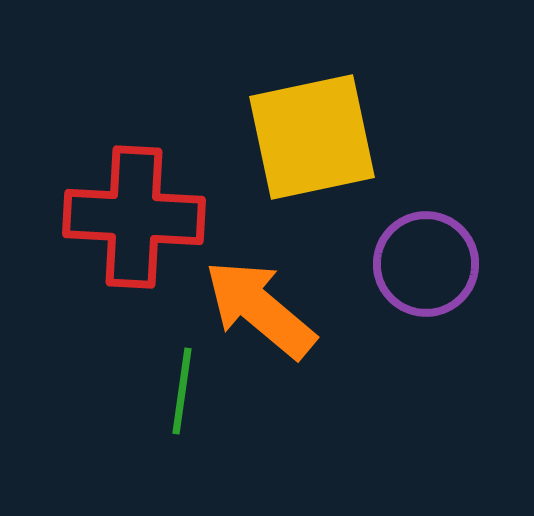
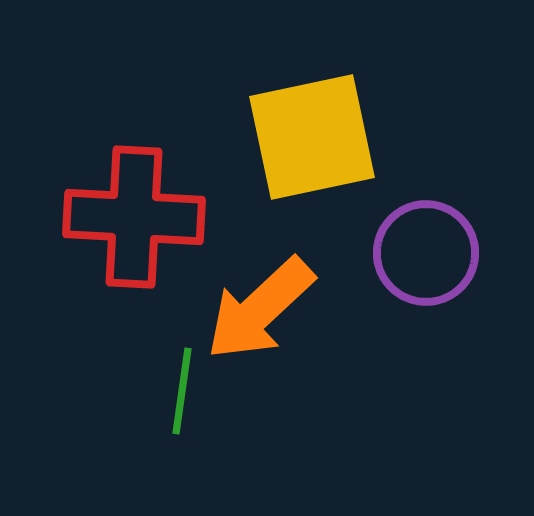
purple circle: moved 11 px up
orange arrow: rotated 83 degrees counterclockwise
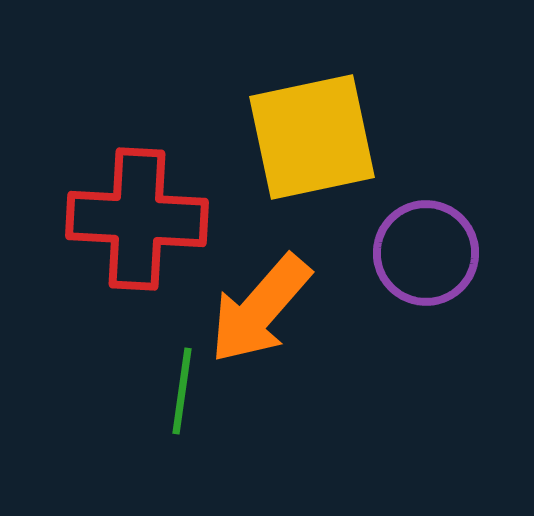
red cross: moved 3 px right, 2 px down
orange arrow: rotated 6 degrees counterclockwise
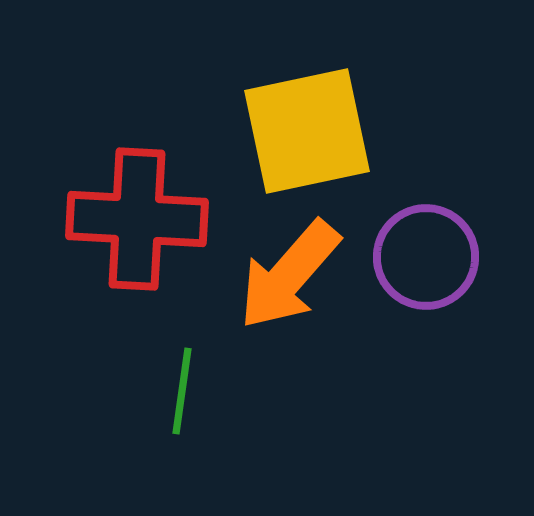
yellow square: moved 5 px left, 6 px up
purple circle: moved 4 px down
orange arrow: moved 29 px right, 34 px up
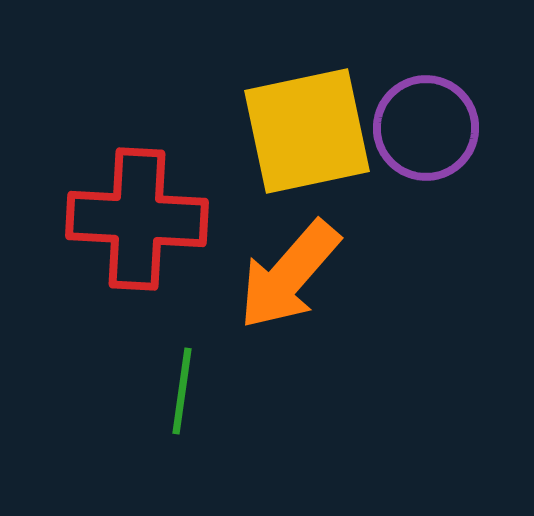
purple circle: moved 129 px up
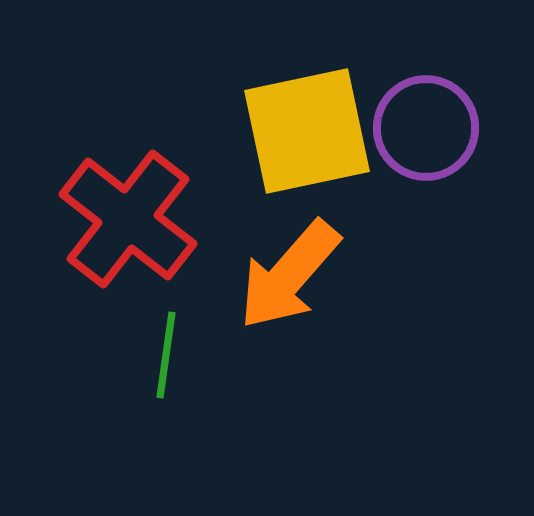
red cross: moved 9 px left; rotated 35 degrees clockwise
green line: moved 16 px left, 36 px up
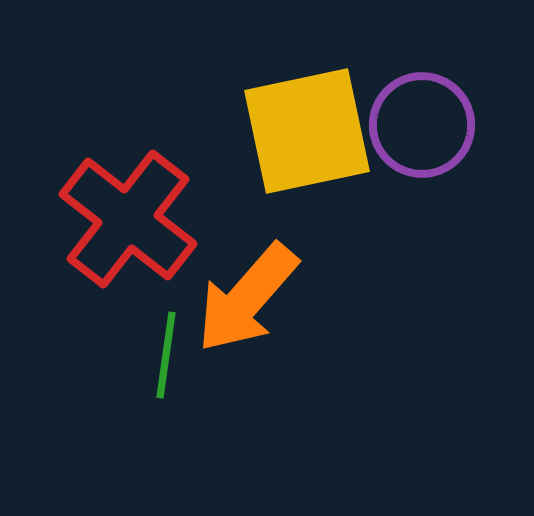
purple circle: moved 4 px left, 3 px up
orange arrow: moved 42 px left, 23 px down
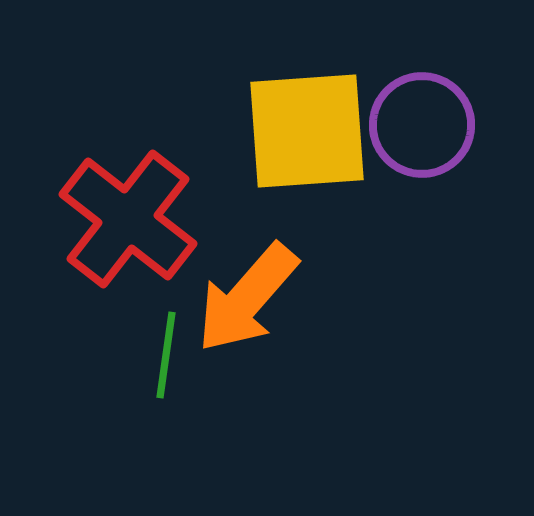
yellow square: rotated 8 degrees clockwise
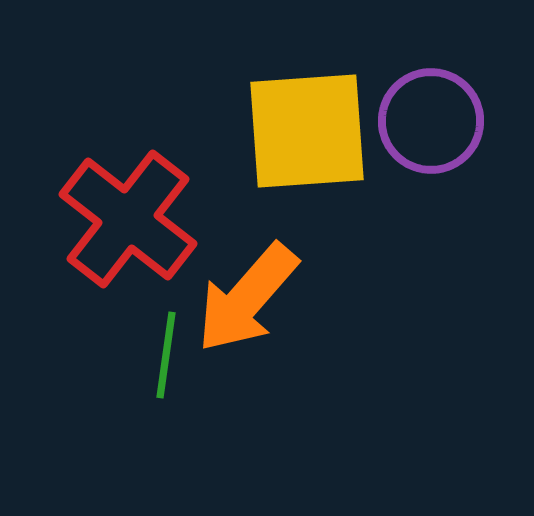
purple circle: moved 9 px right, 4 px up
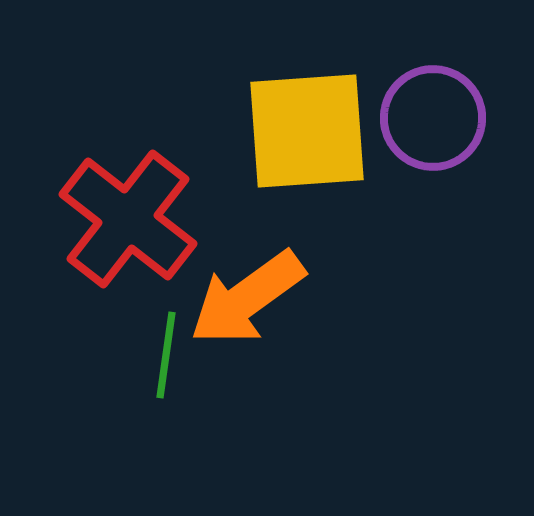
purple circle: moved 2 px right, 3 px up
orange arrow: rotated 13 degrees clockwise
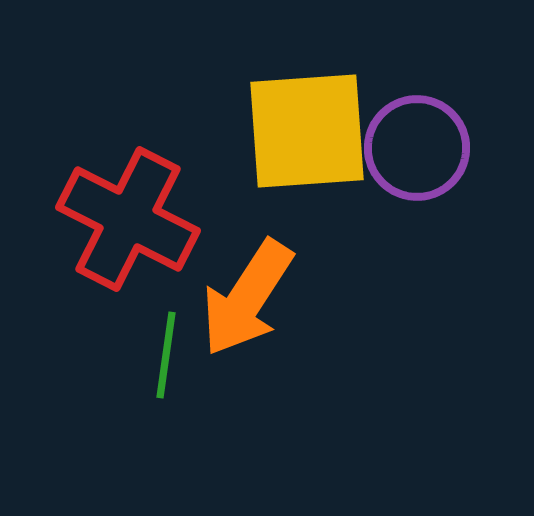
purple circle: moved 16 px left, 30 px down
red cross: rotated 11 degrees counterclockwise
orange arrow: rotated 21 degrees counterclockwise
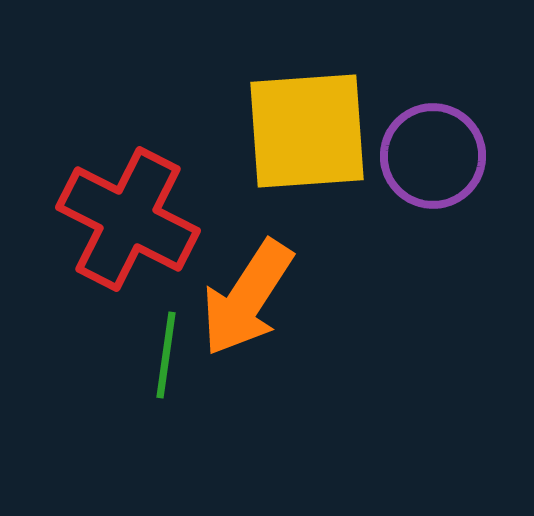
purple circle: moved 16 px right, 8 px down
